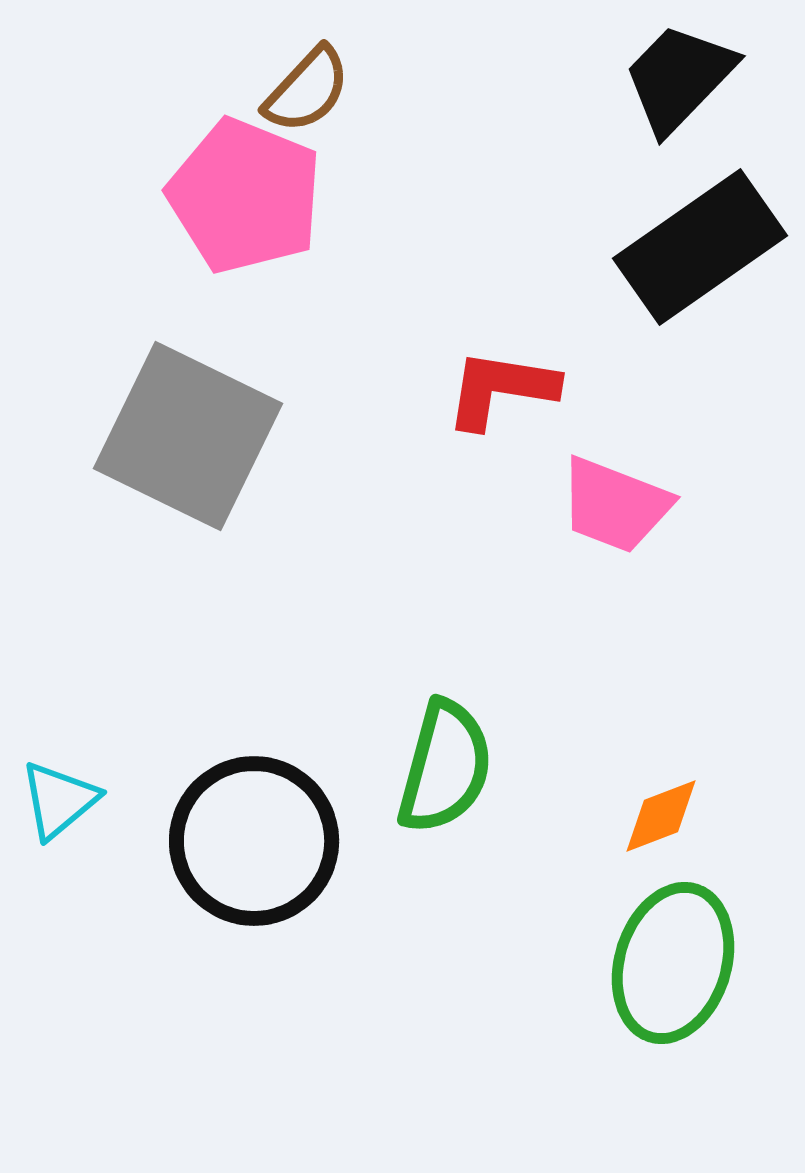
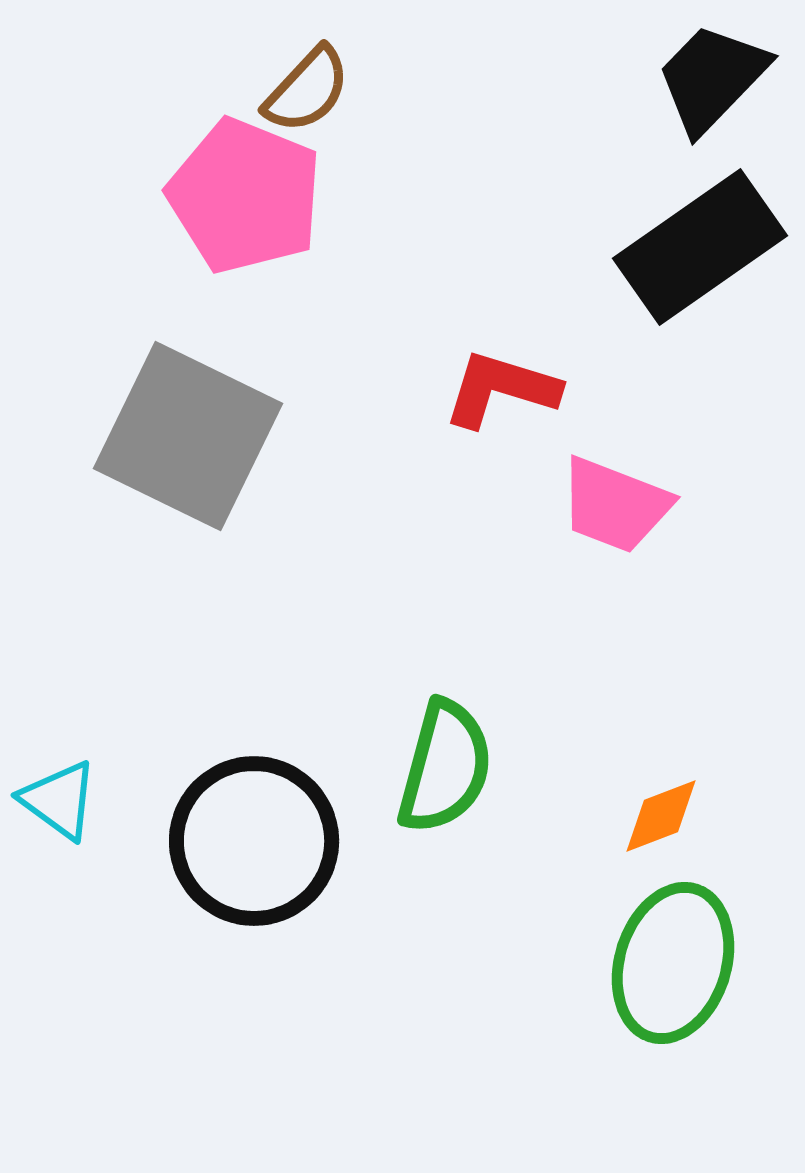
black trapezoid: moved 33 px right
red L-shape: rotated 8 degrees clockwise
cyan triangle: rotated 44 degrees counterclockwise
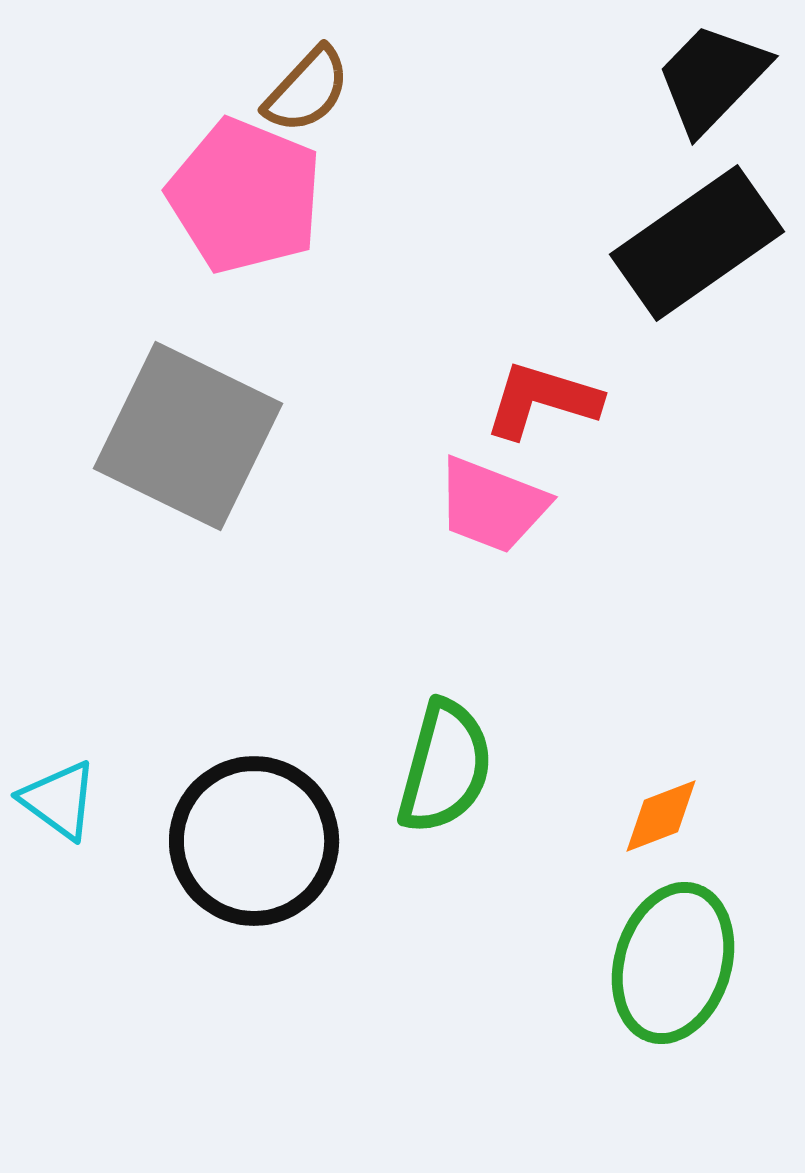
black rectangle: moved 3 px left, 4 px up
red L-shape: moved 41 px right, 11 px down
pink trapezoid: moved 123 px left
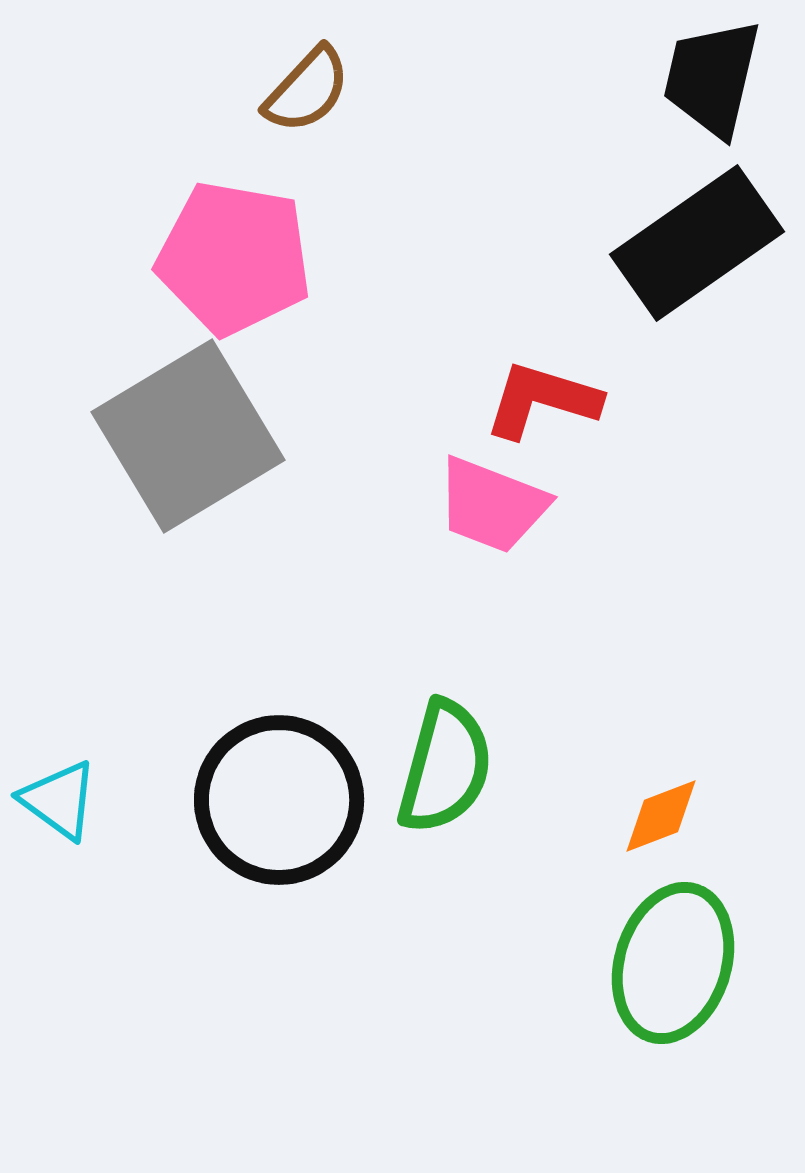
black trapezoid: rotated 31 degrees counterclockwise
pink pentagon: moved 11 px left, 62 px down; rotated 12 degrees counterclockwise
gray square: rotated 33 degrees clockwise
black circle: moved 25 px right, 41 px up
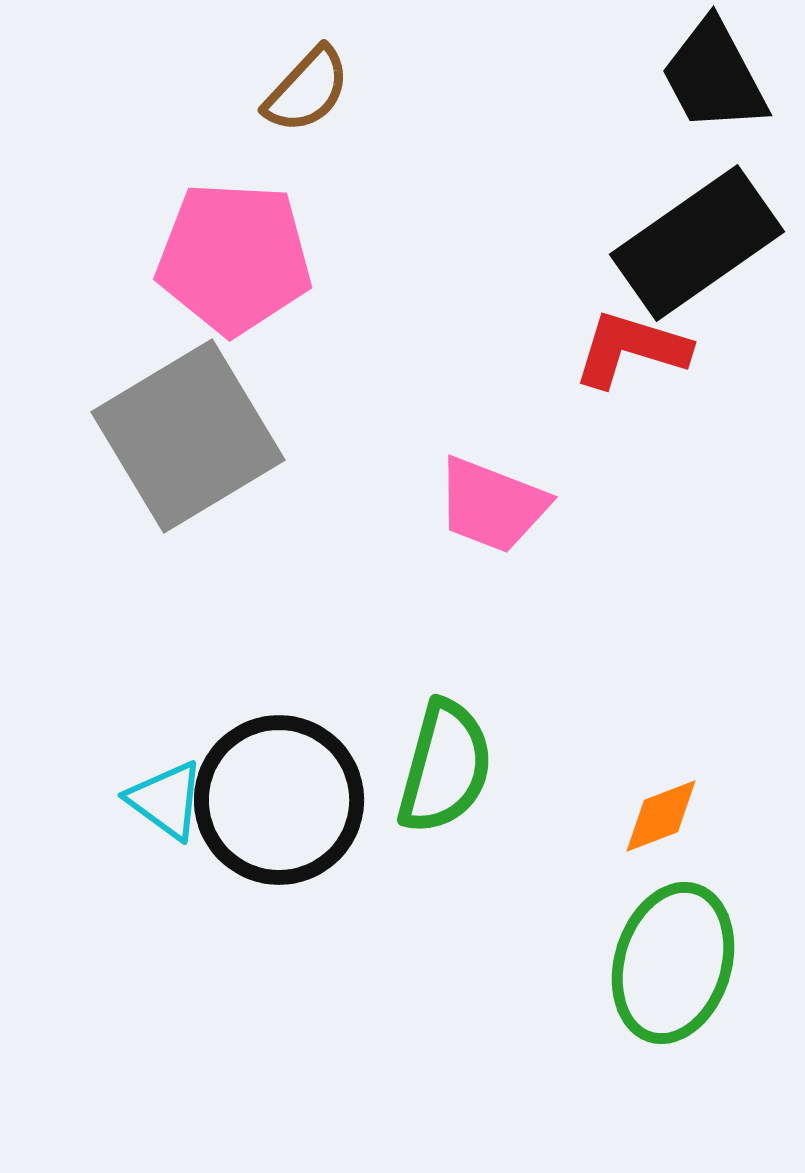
black trapezoid: moved 2 px right, 2 px up; rotated 41 degrees counterclockwise
pink pentagon: rotated 7 degrees counterclockwise
red L-shape: moved 89 px right, 51 px up
cyan triangle: moved 107 px right
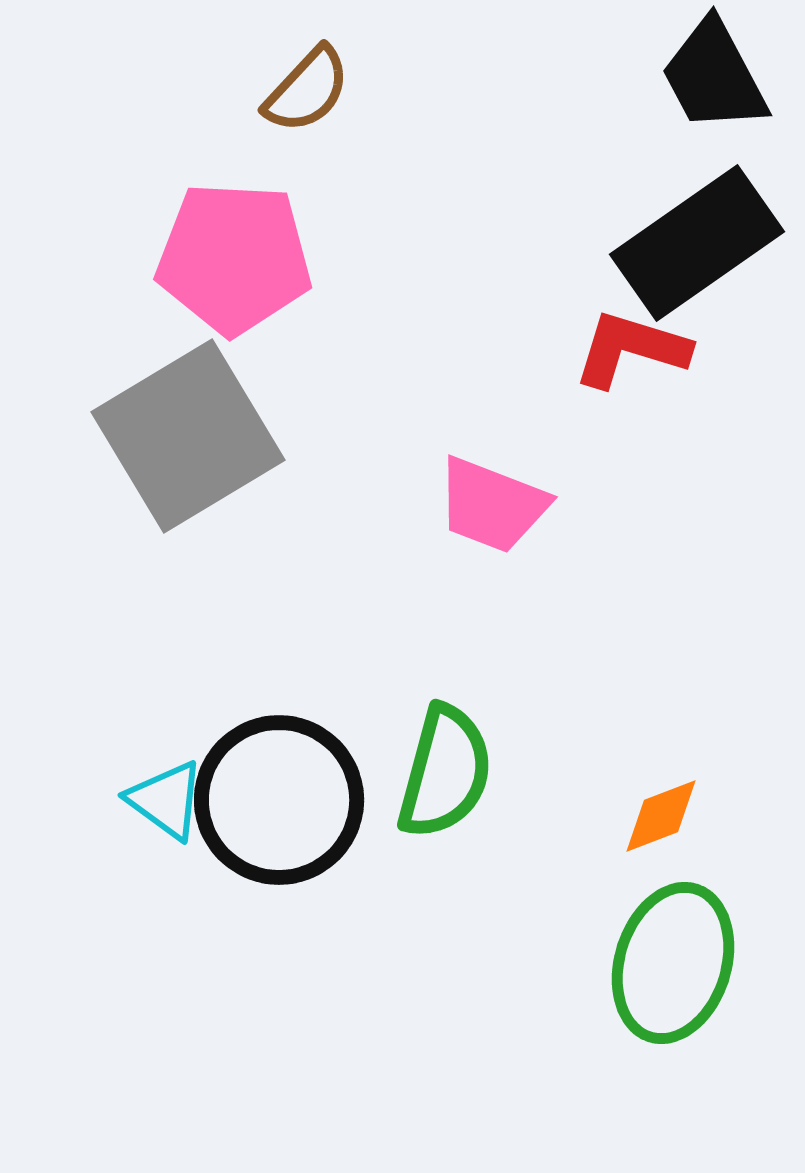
green semicircle: moved 5 px down
